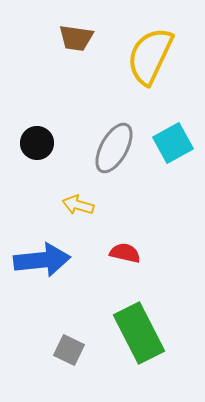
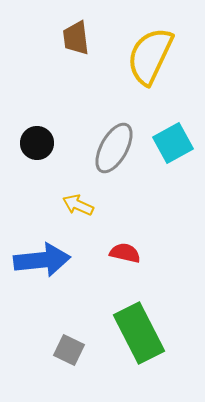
brown trapezoid: rotated 75 degrees clockwise
yellow arrow: rotated 8 degrees clockwise
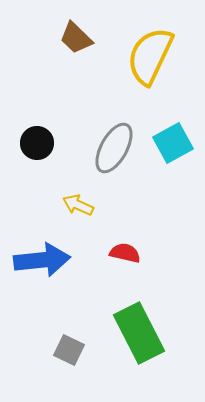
brown trapezoid: rotated 39 degrees counterclockwise
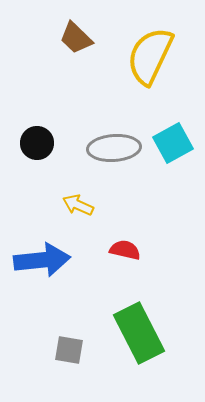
gray ellipse: rotated 57 degrees clockwise
red semicircle: moved 3 px up
gray square: rotated 16 degrees counterclockwise
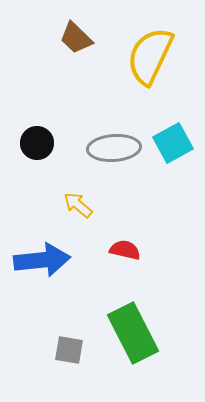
yellow arrow: rotated 16 degrees clockwise
green rectangle: moved 6 px left
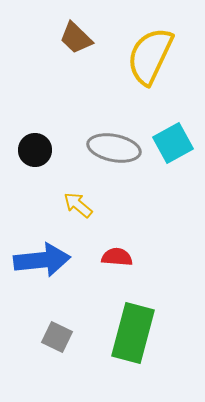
black circle: moved 2 px left, 7 px down
gray ellipse: rotated 15 degrees clockwise
red semicircle: moved 8 px left, 7 px down; rotated 8 degrees counterclockwise
green rectangle: rotated 42 degrees clockwise
gray square: moved 12 px left, 13 px up; rotated 16 degrees clockwise
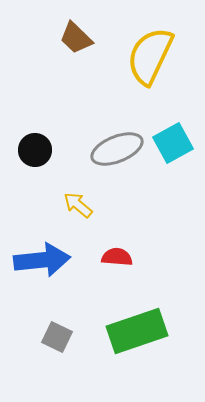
gray ellipse: moved 3 px right, 1 px down; rotated 33 degrees counterclockwise
green rectangle: moved 4 px right, 2 px up; rotated 56 degrees clockwise
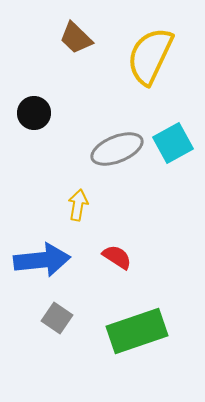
black circle: moved 1 px left, 37 px up
yellow arrow: rotated 60 degrees clockwise
red semicircle: rotated 28 degrees clockwise
gray square: moved 19 px up; rotated 8 degrees clockwise
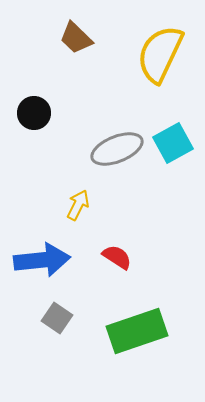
yellow semicircle: moved 10 px right, 2 px up
yellow arrow: rotated 16 degrees clockwise
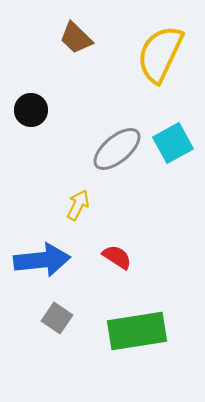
black circle: moved 3 px left, 3 px up
gray ellipse: rotated 18 degrees counterclockwise
green rectangle: rotated 10 degrees clockwise
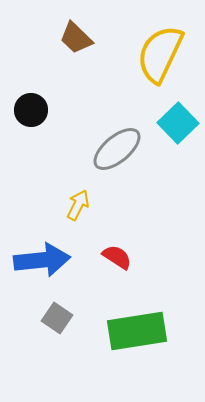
cyan square: moved 5 px right, 20 px up; rotated 15 degrees counterclockwise
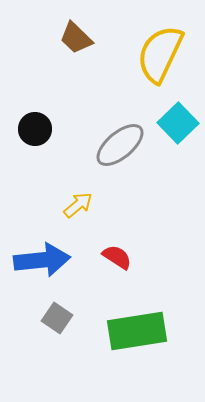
black circle: moved 4 px right, 19 px down
gray ellipse: moved 3 px right, 4 px up
yellow arrow: rotated 24 degrees clockwise
